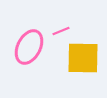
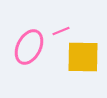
yellow square: moved 1 px up
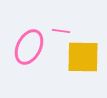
pink line: rotated 30 degrees clockwise
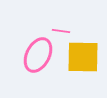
pink ellipse: moved 9 px right, 8 px down
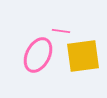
yellow square: moved 1 px up; rotated 9 degrees counterclockwise
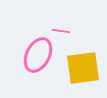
yellow square: moved 12 px down
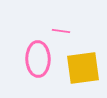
pink ellipse: moved 4 px down; rotated 28 degrees counterclockwise
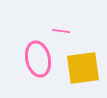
pink ellipse: rotated 12 degrees counterclockwise
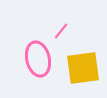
pink line: rotated 60 degrees counterclockwise
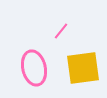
pink ellipse: moved 4 px left, 9 px down
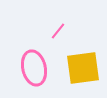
pink line: moved 3 px left
